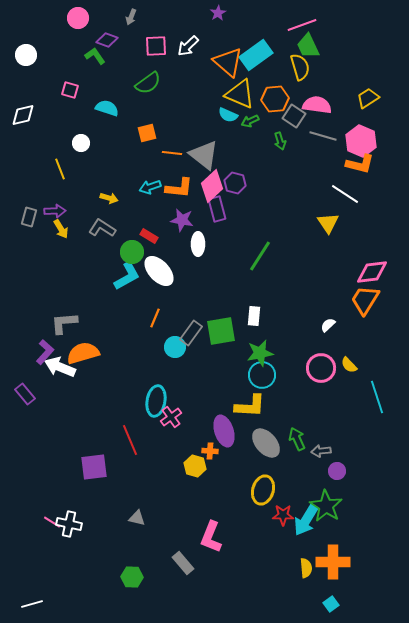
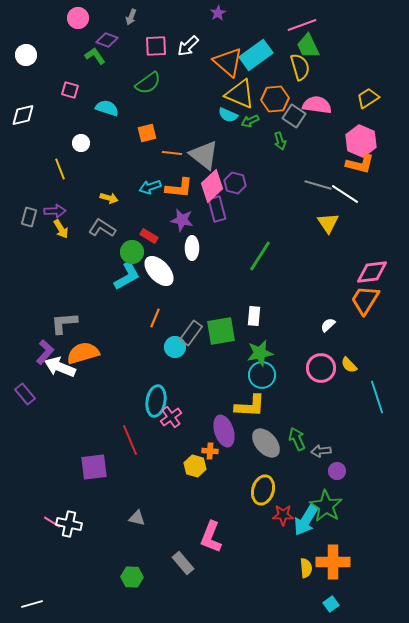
gray line at (323, 136): moved 5 px left, 49 px down
white ellipse at (198, 244): moved 6 px left, 4 px down
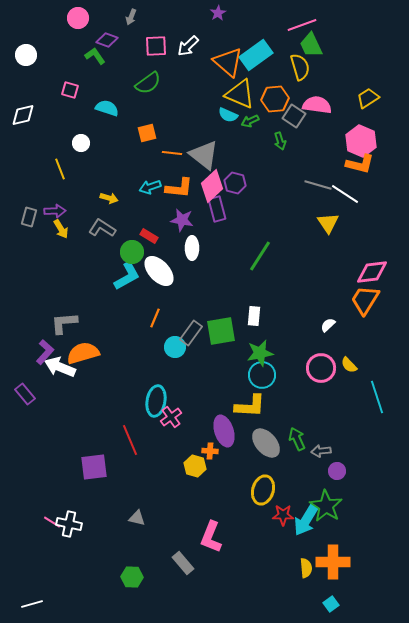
green trapezoid at (308, 46): moved 3 px right, 1 px up
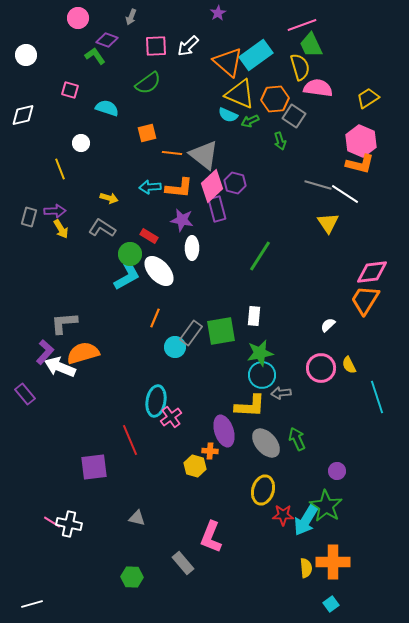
pink semicircle at (317, 105): moved 1 px right, 17 px up
cyan arrow at (150, 187): rotated 15 degrees clockwise
green circle at (132, 252): moved 2 px left, 2 px down
yellow semicircle at (349, 365): rotated 18 degrees clockwise
gray arrow at (321, 451): moved 40 px left, 58 px up
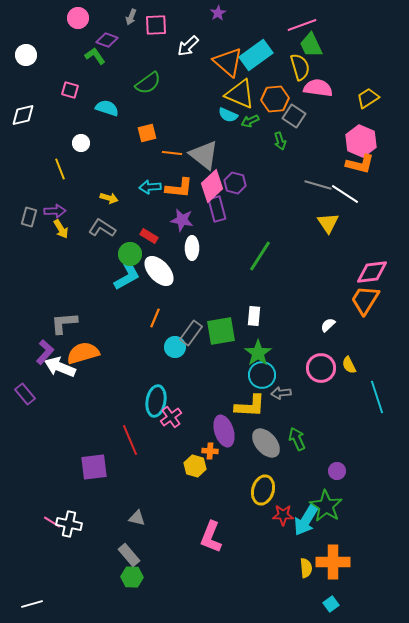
pink square at (156, 46): moved 21 px up
green star at (260, 353): moved 2 px left; rotated 24 degrees counterclockwise
gray rectangle at (183, 563): moved 54 px left, 8 px up
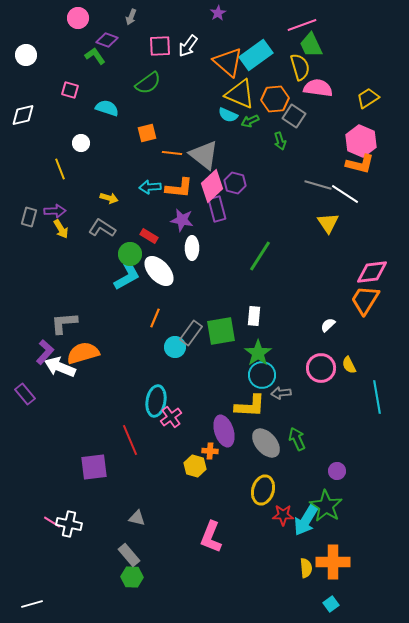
pink square at (156, 25): moved 4 px right, 21 px down
white arrow at (188, 46): rotated 10 degrees counterclockwise
cyan line at (377, 397): rotated 8 degrees clockwise
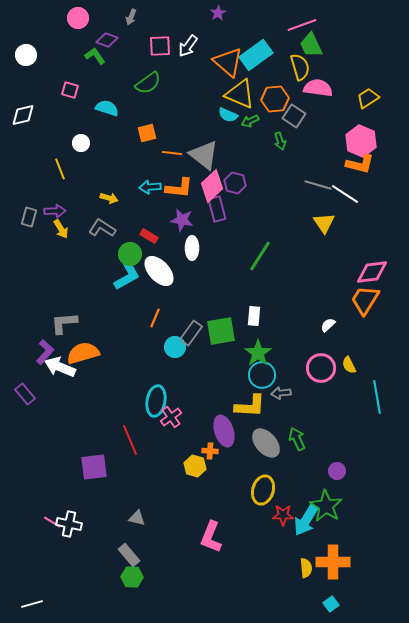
yellow triangle at (328, 223): moved 4 px left
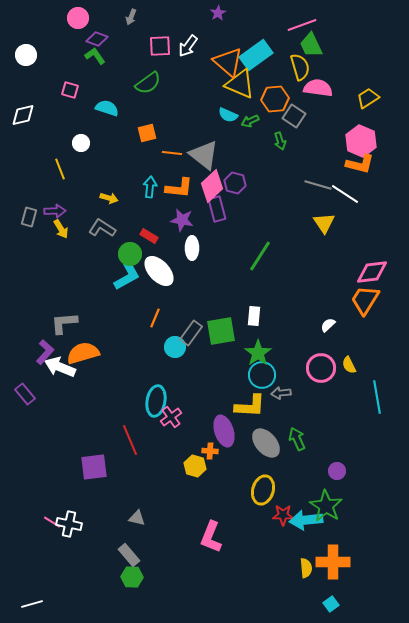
purple diamond at (107, 40): moved 10 px left, 1 px up
yellow triangle at (240, 94): moved 10 px up
cyan arrow at (150, 187): rotated 100 degrees clockwise
cyan arrow at (306, 520): rotated 52 degrees clockwise
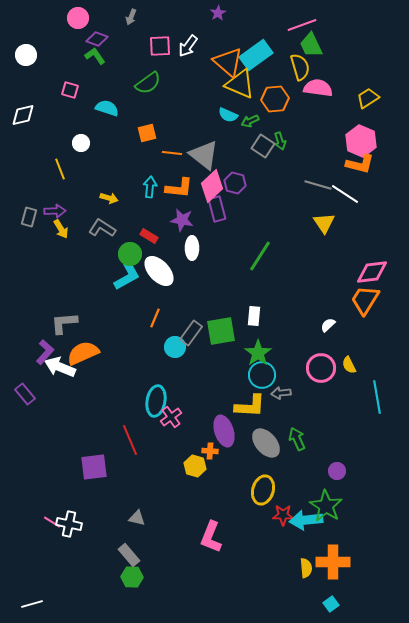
gray square at (294, 116): moved 31 px left, 30 px down
orange semicircle at (83, 353): rotated 8 degrees counterclockwise
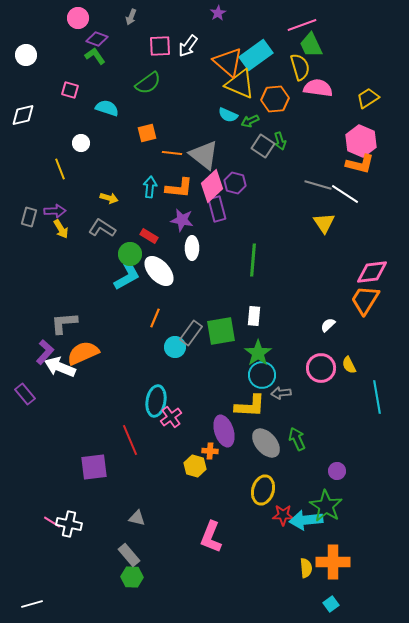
green line at (260, 256): moved 7 px left, 4 px down; rotated 28 degrees counterclockwise
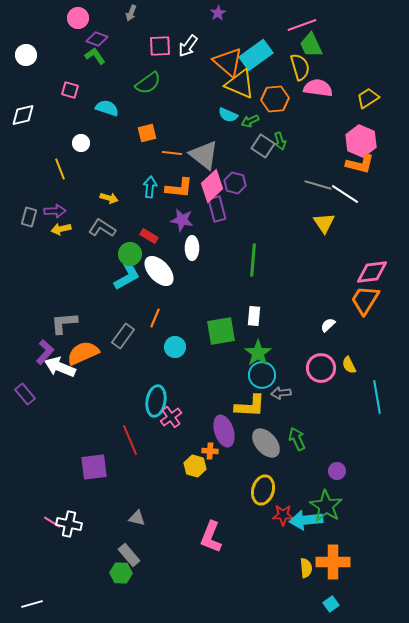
gray arrow at (131, 17): moved 4 px up
yellow arrow at (61, 229): rotated 108 degrees clockwise
gray rectangle at (191, 333): moved 68 px left, 3 px down
green hexagon at (132, 577): moved 11 px left, 4 px up
